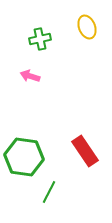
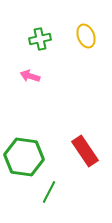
yellow ellipse: moved 1 px left, 9 px down
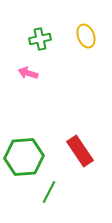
pink arrow: moved 2 px left, 3 px up
red rectangle: moved 5 px left
green hexagon: rotated 12 degrees counterclockwise
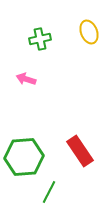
yellow ellipse: moved 3 px right, 4 px up
pink arrow: moved 2 px left, 6 px down
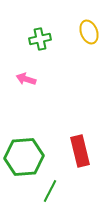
red rectangle: rotated 20 degrees clockwise
green line: moved 1 px right, 1 px up
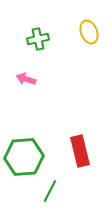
green cross: moved 2 px left
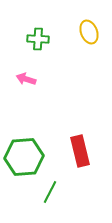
green cross: rotated 15 degrees clockwise
green line: moved 1 px down
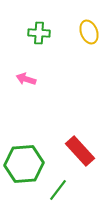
green cross: moved 1 px right, 6 px up
red rectangle: rotated 28 degrees counterclockwise
green hexagon: moved 7 px down
green line: moved 8 px right, 2 px up; rotated 10 degrees clockwise
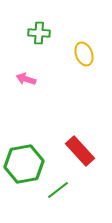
yellow ellipse: moved 5 px left, 22 px down
green hexagon: rotated 6 degrees counterclockwise
green line: rotated 15 degrees clockwise
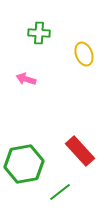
green line: moved 2 px right, 2 px down
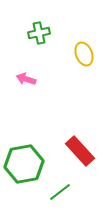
green cross: rotated 15 degrees counterclockwise
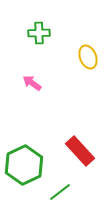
green cross: rotated 10 degrees clockwise
yellow ellipse: moved 4 px right, 3 px down
pink arrow: moved 6 px right, 4 px down; rotated 18 degrees clockwise
green hexagon: moved 1 px down; rotated 15 degrees counterclockwise
